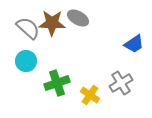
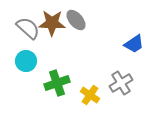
gray ellipse: moved 2 px left, 2 px down; rotated 20 degrees clockwise
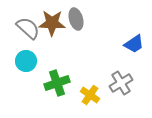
gray ellipse: moved 1 px up; rotated 25 degrees clockwise
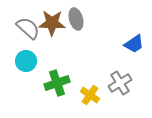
gray cross: moved 1 px left
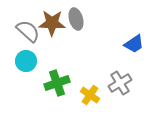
gray semicircle: moved 3 px down
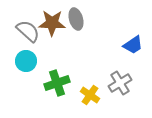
blue trapezoid: moved 1 px left, 1 px down
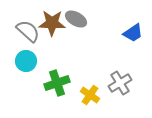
gray ellipse: rotated 45 degrees counterclockwise
blue trapezoid: moved 12 px up
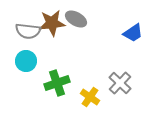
brown star: rotated 8 degrees counterclockwise
gray semicircle: rotated 145 degrees clockwise
gray cross: rotated 15 degrees counterclockwise
yellow cross: moved 2 px down
